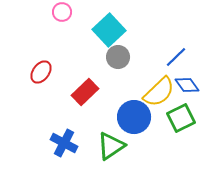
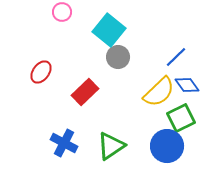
cyan square: rotated 8 degrees counterclockwise
blue circle: moved 33 px right, 29 px down
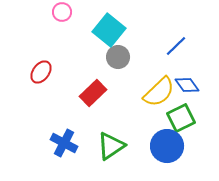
blue line: moved 11 px up
red rectangle: moved 8 px right, 1 px down
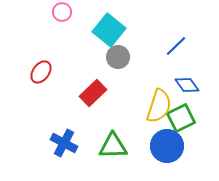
yellow semicircle: moved 14 px down; rotated 28 degrees counterclockwise
green triangle: moved 2 px right; rotated 32 degrees clockwise
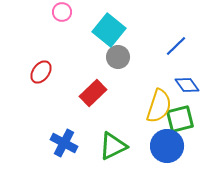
green square: moved 1 px left, 1 px down; rotated 12 degrees clockwise
green triangle: rotated 24 degrees counterclockwise
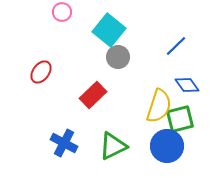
red rectangle: moved 2 px down
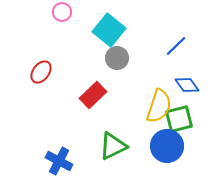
gray circle: moved 1 px left, 1 px down
green square: moved 1 px left
blue cross: moved 5 px left, 18 px down
